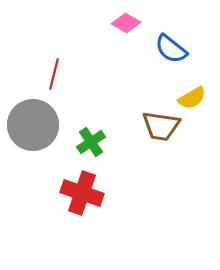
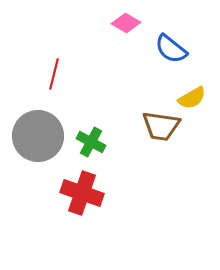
gray circle: moved 5 px right, 11 px down
green cross: rotated 28 degrees counterclockwise
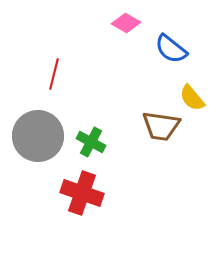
yellow semicircle: rotated 80 degrees clockwise
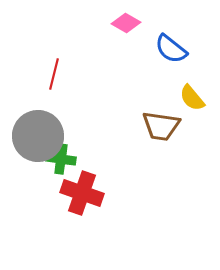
green cross: moved 30 px left, 17 px down; rotated 20 degrees counterclockwise
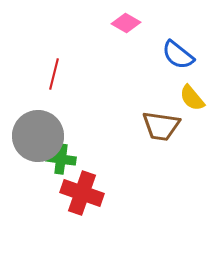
blue semicircle: moved 7 px right, 6 px down
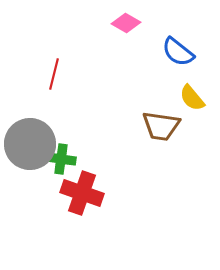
blue semicircle: moved 3 px up
gray circle: moved 8 px left, 8 px down
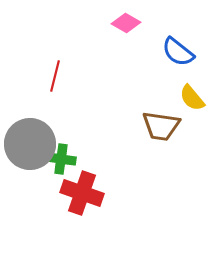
red line: moved 1 px right, 2 px down
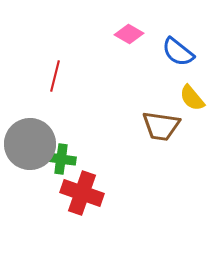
pink diamond: moved 3 px right, 11 px down
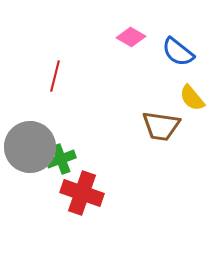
pink diamond: moved 2 px right, 3 px down
gray circle: moved 3 px down
green cross: rotated 28 degrees counterclockwise
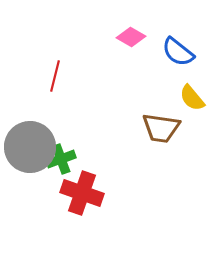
brown trapezoid: moved 2 px down
